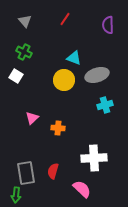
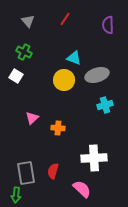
gray triangle: moved 3 px right
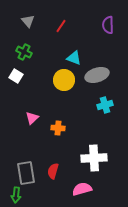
red line: moved 4 px left, 7 px down
pink semicircle: rotated 60 degrees counterclockwise
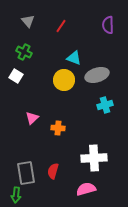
pink semicircle: moved 4 px right
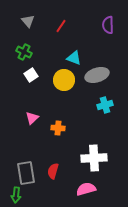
white square: moved 15 px right, 1 px up; rotated 24 degrees clockwise
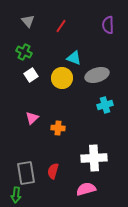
yellow circle: moved 2 px left, 2 px up
